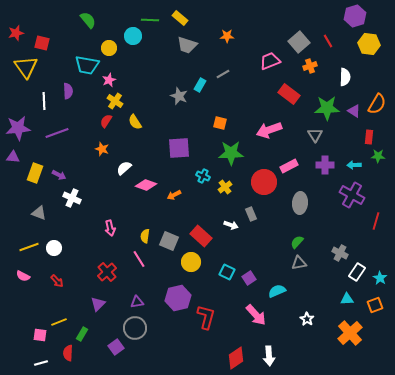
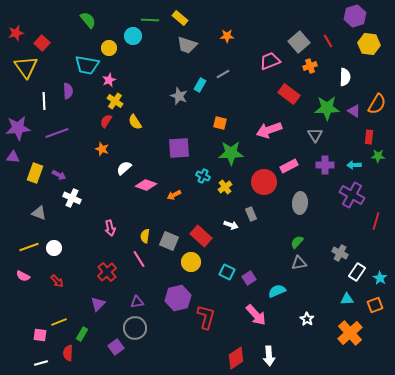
red square at (42, 43): rotated 28 degrees clockwise
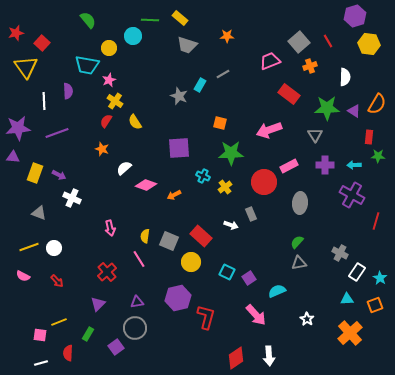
green rectangle at (82, 334): moved 6 px right
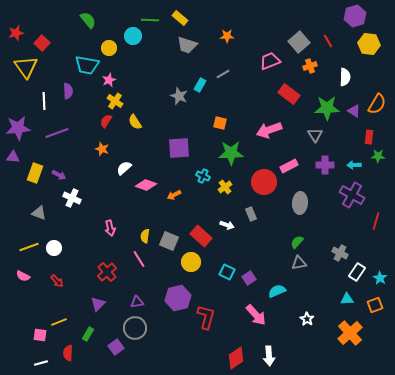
white arrow at (231, 225): moved 4 px left
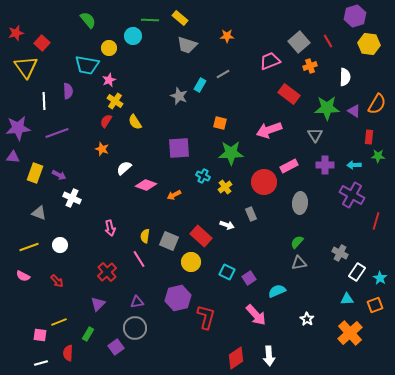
white circle at (54, 248): moved 6 px right, 3 px up
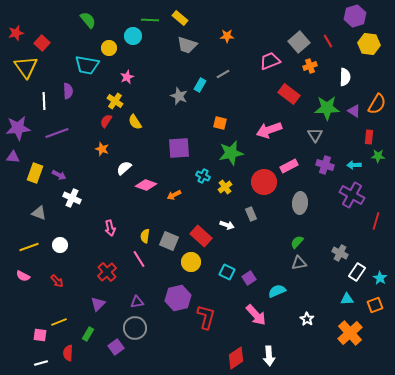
pink star at (109, 80): moved 18 px right, 3 px up
green star at (231, 153): rotated 10 degrees counterclockwise
purple cross at (325, 165): rotated 18 degrees clockwise
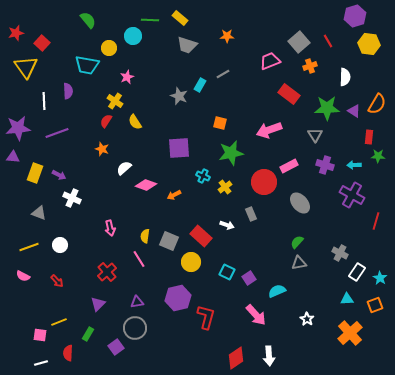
gray ellipse at (300, 203): rotated 45 degrees counterclockwise
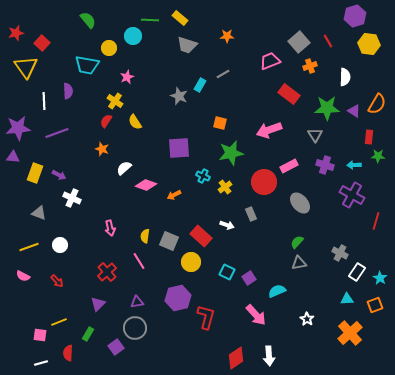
pink line at (139, 259): moved 2 px down
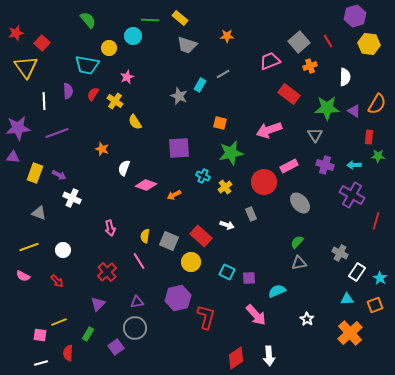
red semicircle at (106, 121): moved 13 px left, 27 px up
white semicircle at (124, 168): rotated 28 degrees counterclockwise
white circle at (60, 245): moved 3 px right, 5 px down
purple square at (249, 278): rotated 32 degrees clockwise
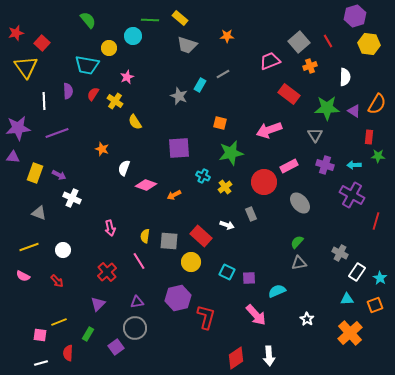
gray square at (169, 241): rotated 18 degrees counterclockwise
